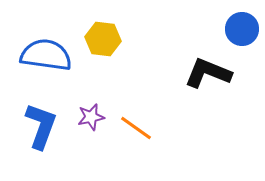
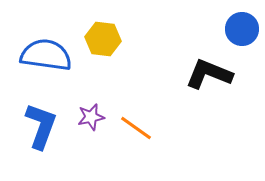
black L-shape: moved 1 px right, 1 px down
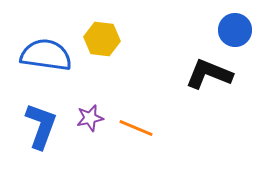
blue circle: moved 7 px left, 1 px down
yellow hexagon: moved 1 px left
purple star: moved 1 px left, 1 px down
orange line: rotated 12 degrees counterclockwise
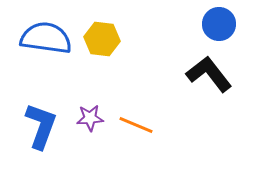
blue circle: moved 16 px left, 6 px up
blue semicircle: moved 17 px up
black L-shape: rotated 30 degrees clockwise
purple star: rotated 8 degrees clockwise
orange line: moved 3 px up
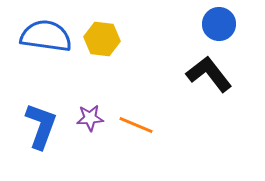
blue semicircle: moved 2 px up
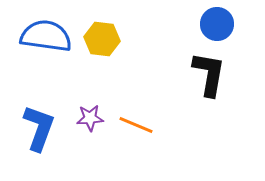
blue circle: moved 2 px left
black L-shape: rotated 48 degrees clockwise
blue L-shape: moved 2 px left, 2 px down
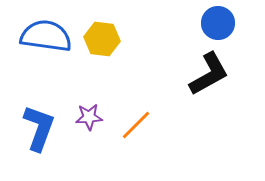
blue circle: moved 1 px right, 1 px up
black L-shape: rotated 51 degrees clockwise
purple star: moved 1 px left, 1 px up
orange line: rotated 68 degrees counterclockwise
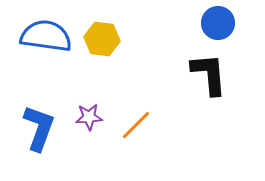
black L-shape: rotated 66 degrees counterclockwise
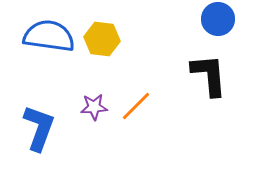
blue circle: moved 4 px up
blue semicircle: moved 3 px right
black L-shape: moved 1 px down
purple star: moved 5 px right, 10 px up
orange line: moved 19 px up
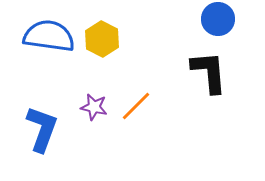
yellow hexagon: rotated 20 degrees clockwise
black L-shape: moved 3 px up
purple star: rotated 16 degrees clockwise
blue L-shape: moved 3 px right, 1 px down
